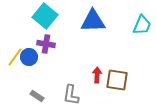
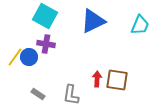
cyan square: rotated 10 degrees counterclockwise
blue triangle: rotated 24 degrees counterclockwise
cyan trapezoid: moved 2 px left
red arrow: moved 4 px down
gray rectangle: moved 1 px right, 2 px up
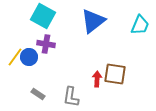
cyan square: moved 2 px left
blue triangle: rotated 12 degrees counterclockwise
brown square: moved 2 px left, 6 px up
gray L-shape: moved 2 px down
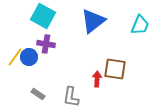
brown square: moved 5 px up
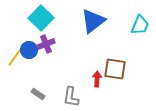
cyan square: moved 2 px left, 2 px down; rotated 15 degrees clockwise
purple cross: rotated 30 degrees counterclockwise
blue circle: moved 7 px up
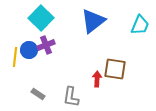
purple cross: moved 1 px down
yellow line: rotated 30 degrees counterclockwise
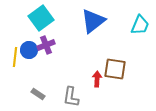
cyan square: rotated 10 degrees clockwise
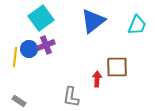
cyan trapezoid: moved 3 px left
blue circle: moved 1 px up
brown square: moved 2 px right, 2 px up; rotated 10 degrees counterclockwise
gray rectangle: moved 19 px left, 7 px down
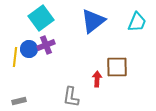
cyan trapezoid: moved 3 px up
gray rectangle: rotated 48 degrees counterclockwise
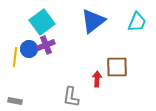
cyan square: moved 1 px right, 4 px down
gray rectangle: moved 4 px left; rotated 24 degrees clockwise
